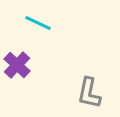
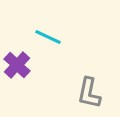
cyan line: moved 10 px right, 14 px down
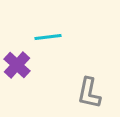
cyan line: rotated 32 degrees counterclockwise
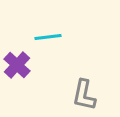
gray L-shape: moved 5 px left, 2 px down
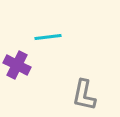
purple cross: rotated 16 degrees counterclockwise
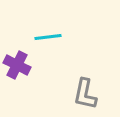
gray L-shape: moved 1 px right, 1 px up
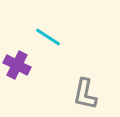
cyan line: rotated 40 degrees clockwise
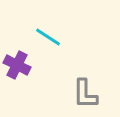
gray L-shape: rotated 12 degrees counterclockwise
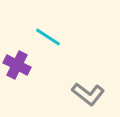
gray L-shape: moved 3 px right; rotated 52 degrees counterclockwise
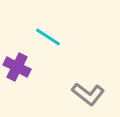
purple cross: moved 2 px down
